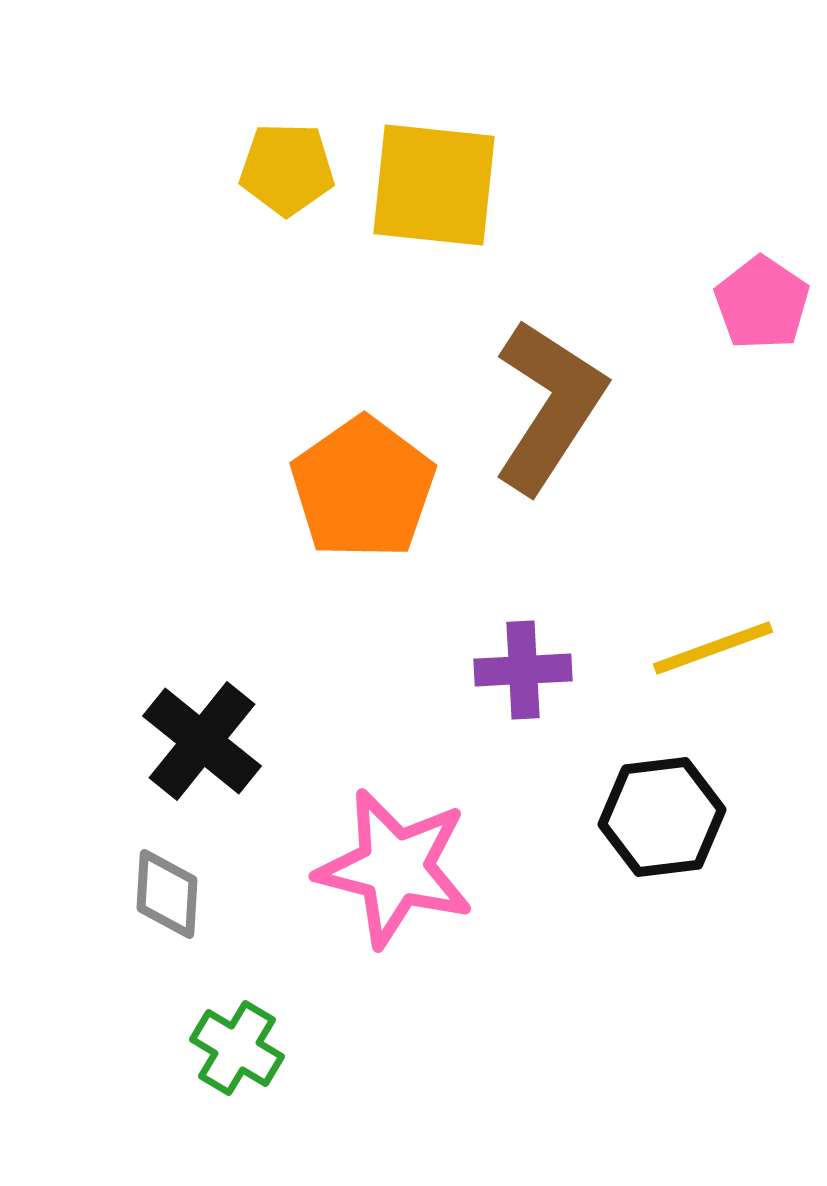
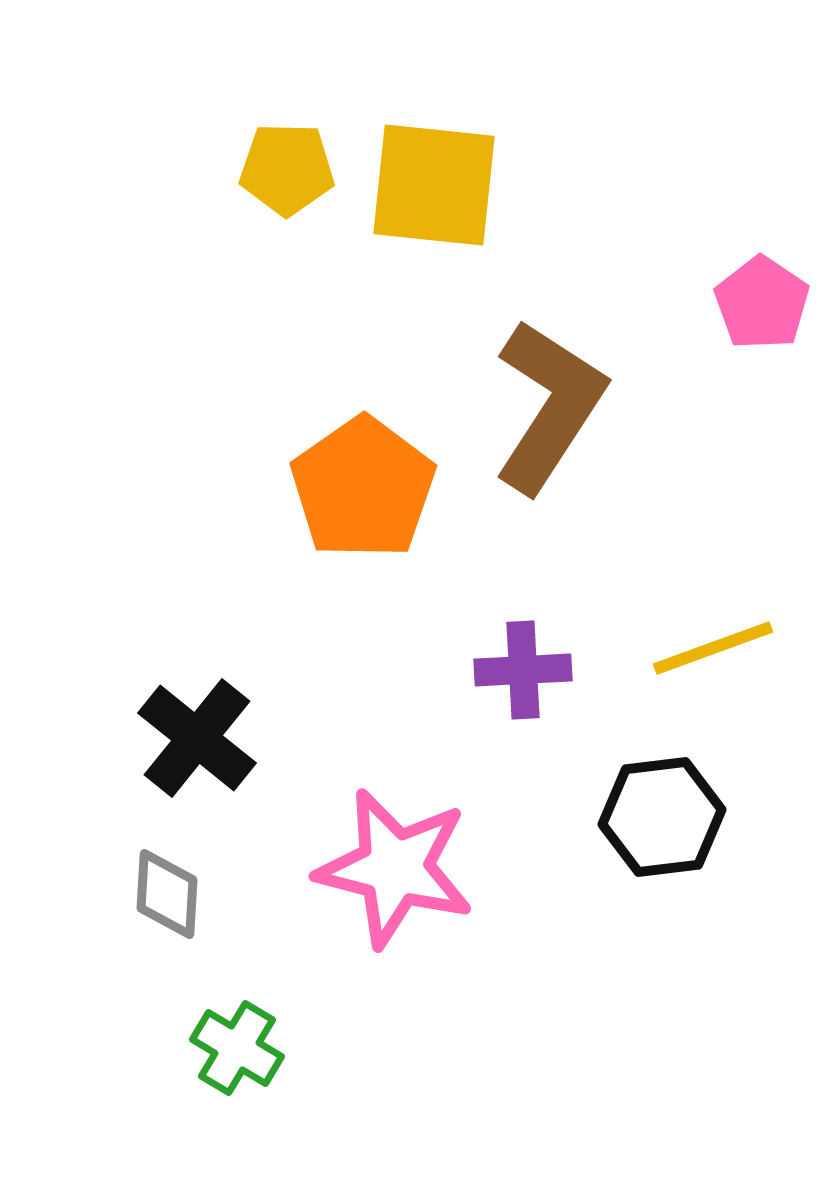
black cross: moved 5 px left, 3 px up
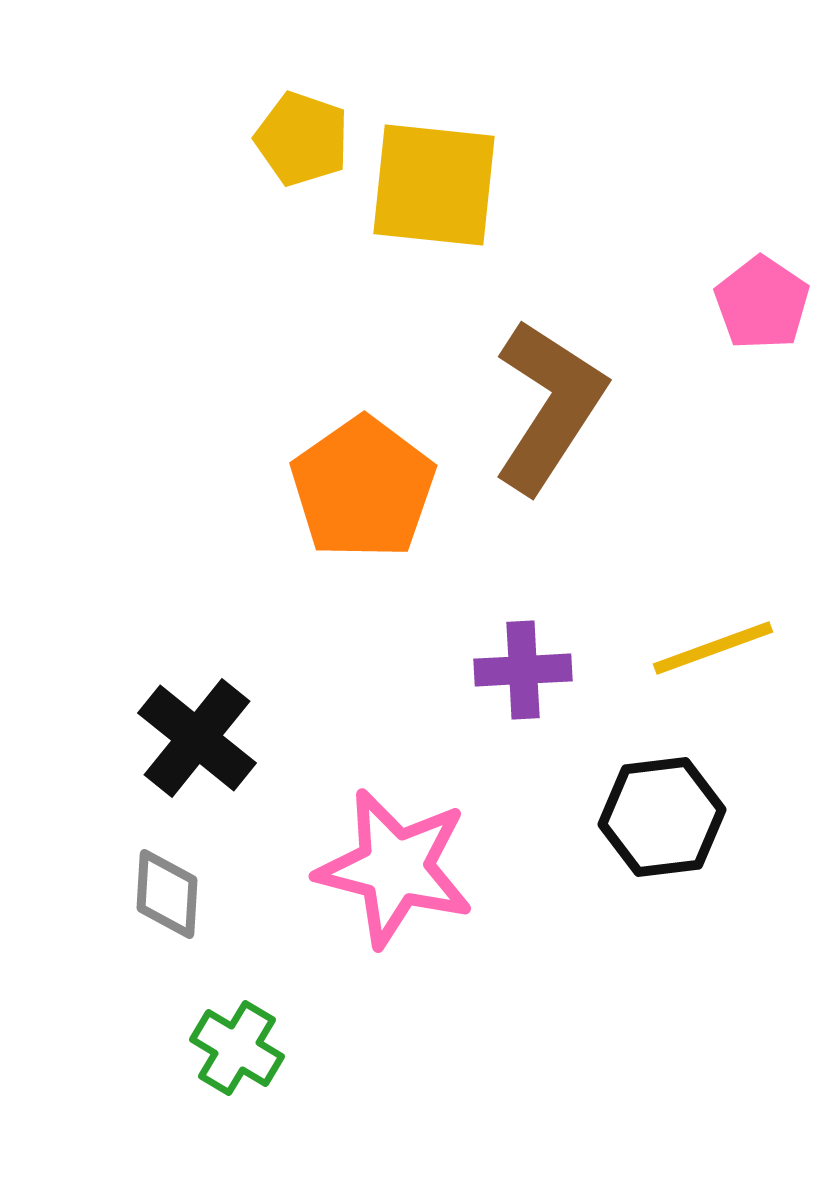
yellow pentagon: moved 15 px right, 30 px up; rotated 18 degrees clockwise
